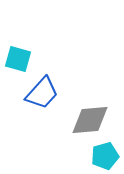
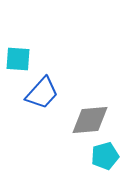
cyan square: rotated 12 degrees counterclockwise
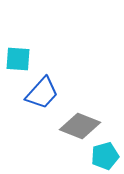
gray diamond: moved 10 px left, 6 px down; rotated 27 degrees clockwise
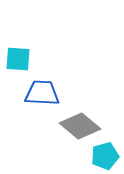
blue trapezoid: rotated 129 degrees counterclockwise
gray diamond: rotated 18 degrees clockwise
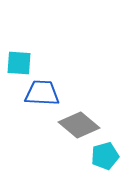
cyan square: moved 1 px right, 4 px down
gray diamond: moved 1 px left, 1 px up
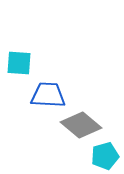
blue trapezoid: moved 6 px right, 2 px down
gray diamond: moved 2 px right
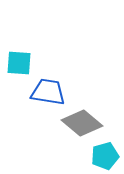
blue trapezoid: moved 3 px up; rotated 6 degrees clockwise
gray diamond: moved 1 px right, 2 px up
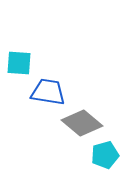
cyan pentagon: moved 1 px up
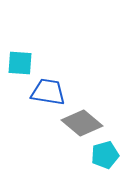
cyan square: moved 1 px right
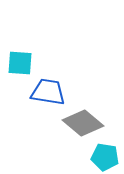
gray diamond: moved 1 px right
cyan pentagon: moved 2 px down; rotated 24 degrees clockwise
